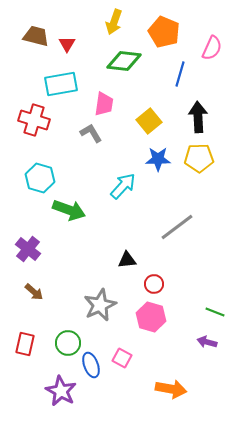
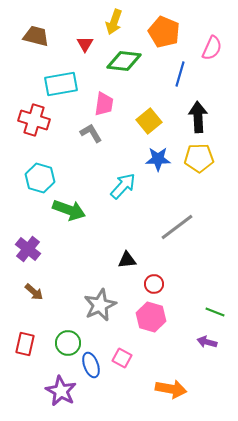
red triangle: moved 18 px right
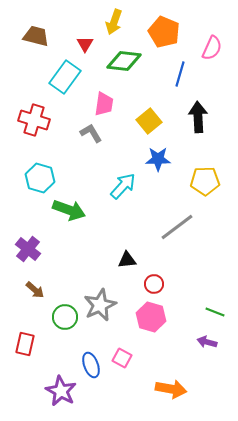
cyan rectangle: moved 4 px right, 7 px up; rotated 44 degrees counterclockwise
yellow pentagon: moved 6 px right, 23 px down
brown arrow: moved 1 px right, 2 px up
green circle: moved 3 px left, 26 px up
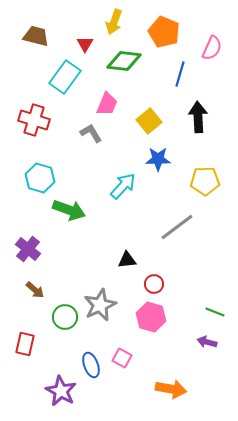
pink trapezoid: moved 3 px right; rotated 15 degrees clockwise
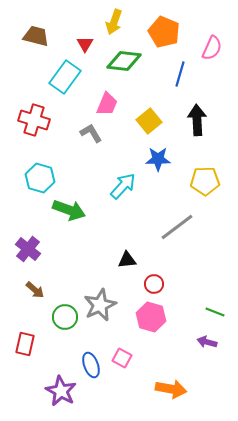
black arrow: moved 1 px left, 3 px down
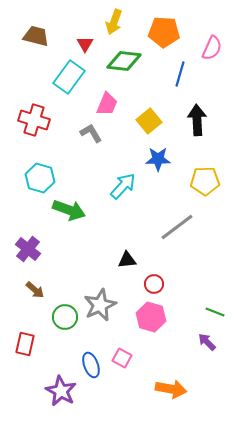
orange pentagon: rotated 20 degrees counterclockwise
cyan rectangle: moved 4 px right
purple arrow: rotated 30 degrees clockwise
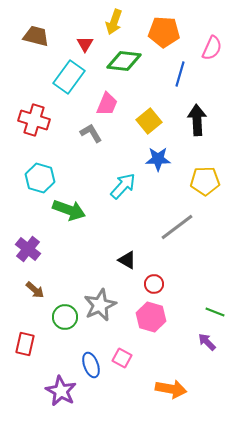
black triangle: rotated 36 degrees clockwise
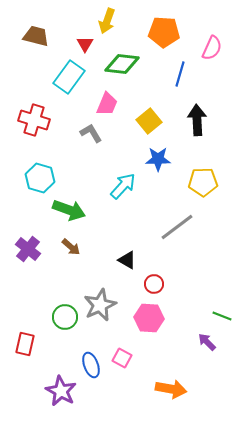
yellow arrow: moved 7 px left, 1 px up
green diamond: moved 2 px left, 3 px down
yellow pentagon: moved 2 px left, 1 px down
brown arrow: moved 36 px right, 43 px up
green line: moved 7 px right, 4 px down
pink hexagon: moved 2 px left, 1 px down; rotated 12 degrees counterclockwise
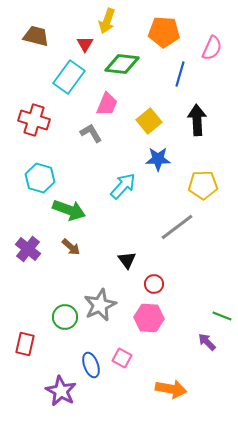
yellow pentagon: moved 3 px down
black triangle: rotated 24 degrees clockwise
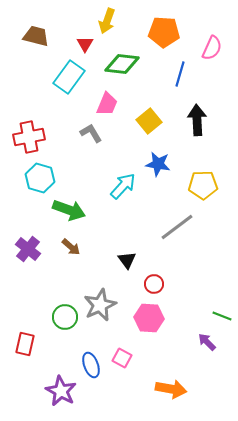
red cross: moved 5 px left, 17 px down; rotated 28 degrees counterclockwise
blue star: moved 5 px down; rotated 10 degrees clockwise
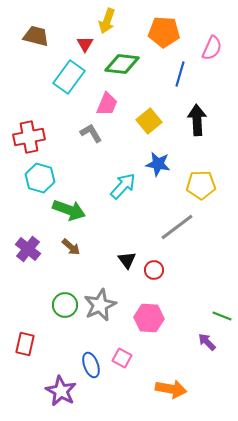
yellow pentagon: moved 2 px left
red circle: moved 14 px up
green circle: moved 12 px up
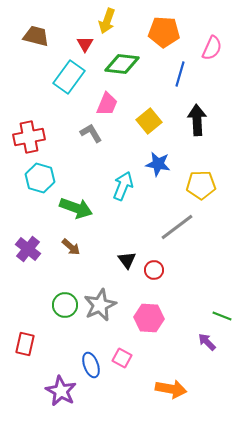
cyan arrow: rotated 20 degrees counterclockwise
green arrow: moved 7 px right, 2 px up
